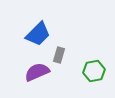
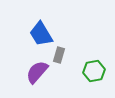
blue trapezoid: moved 3 px right; rotated 104 degrees clockwise
purple semicircle: rotated 25 degrees counterclockwise
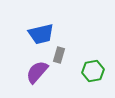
blue trapezoid: rotated 72 degrees counterclockwise
green hexagon: moved 1 px left
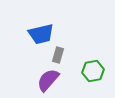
gray rectangle: moved 1 px left
purple semicircle: moved 11 px right, 8 px down
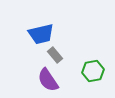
gray rectangle: moved 3 px left; rotated 56 degrees counterclockwise
purple semicircle: rotated 75 degrees counterclockwise
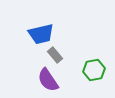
green hexagon: moved 1 px right, 1 px up
